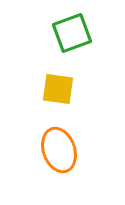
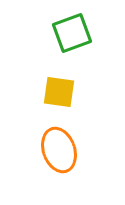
yellow square: moved 1 px right, 3 px down
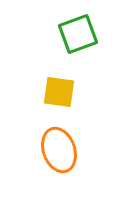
green square: moved 6 px right, 1 px down
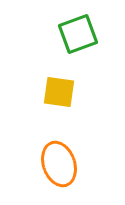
orange ellipse: moved 14 px down
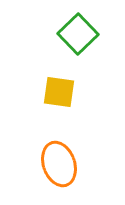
green square: rotated 24 degrees counterclockwise
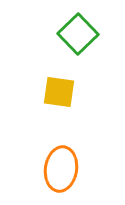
orange ellipse: moved 2 px right, 5 px down; rotated 27 degrees clockwise
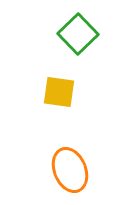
orange ellipse: moved 9 px right, 1 px down; rotated 30 degrees counterclockwise
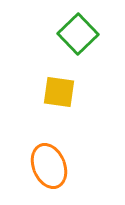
orange ellipse: moved 21 px left, 4 px up
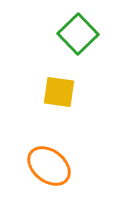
orange ellipse: rotated 30 degrees counterclockwise
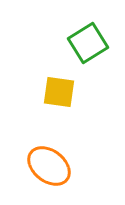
green square: moved 10 px right, 9 px down; rotated 12 degrees clockwise
